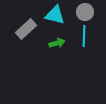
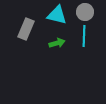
cyan triangle: moved 2 px right
gray rectangle: rotated 25 degrees counterclockwise
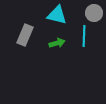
gray circle: moved 9 px right, 1 px down
gray rectangle: moved 1 px left, 6 px down
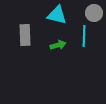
gray rectangle: rotated 25 degrees counterclockwise
green arrow: moved 1 px right, 2 px down
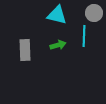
gray rectangle: moved 15 px down
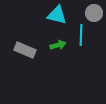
cyan line: moved 3 px left, 1 px up
gray rectangle: rotated 65 degrees counterclockwise
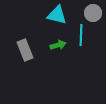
gray circle: moved 1 px left
gray rectangle: rotated 45 degrees clockwise
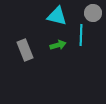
cyan triangle: moved 1 px down
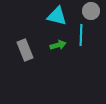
gray circle: moved 2 px left, 2 px up
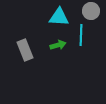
cyan triangle: moved 2 px right, 1 px down; rotated 10 degrees counterclockwise
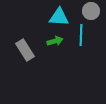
green arrow: moved 3 px left, 4 px up
gray rectangle: rotated 10 degrees counterclockwise
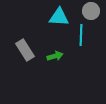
green arrow: moved 15 px down
